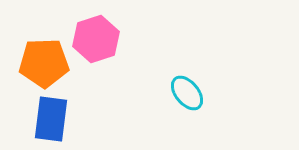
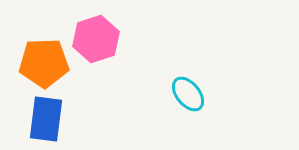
cyan ellipse: moved 1 px right, 1 px down
blue rectangle: moved 5 px left
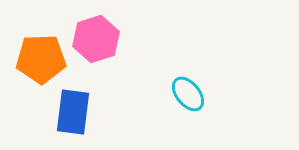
orange pentagon: moved 3 px left, 4 px up
blue rectangle: moved 27 px right, 7 px up
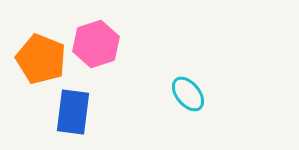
pink hexagon: moved 5 px down
orange pentagon: rotated 24 degrees clockwise
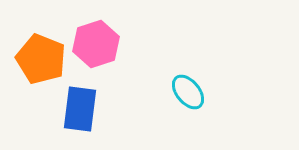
cyan ellipse: moved 2 px up
blue rectangle: moved 7 px right, 3 px up
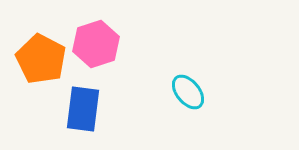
orange pentagon: rotated 6 degrees clockwise
blue rectangle: moved 3 px right
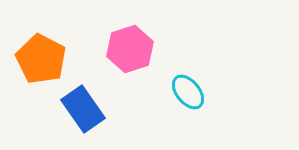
pink hexagon: moved 34 px right, 5 px down
blue rectangle: rotated 42 degrees counterclockwise
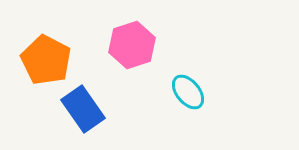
pink hexagon: moved 2 px right, 4 px up
orange pentagon: moved 5 px right, 1 px down
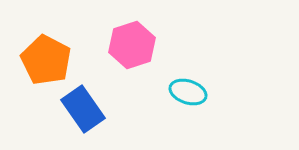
cyan ellipse: rotated 33 degrees counterclockwise
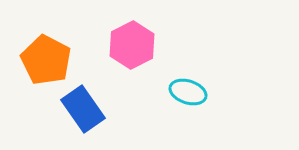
pink hexagon: rotated 9 degrees counterclockwise
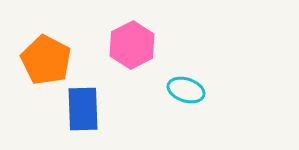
cyan ellipse: moved 2 px left, 2 px up
blue rectangle: rotated 33 degrees clockwise
